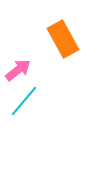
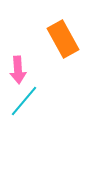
pink arrow: rotated 124 degrees clockwise
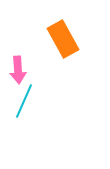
cyan line: rotated 16 degrees counterclockwise
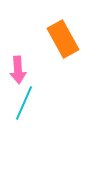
cyan line: moved 2 px down
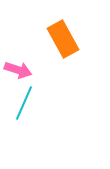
pink arrow: rotated 68 degrees counterclockwise
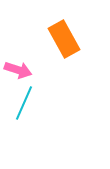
orange rectangle: moved 1 px right
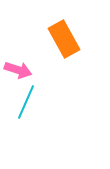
cyan line: moved 2 px right, 1 px up
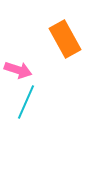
orange rectangle: moved 1 px right
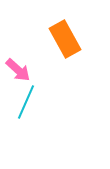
pink arrow: rotated 24 degrees clockwise
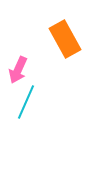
pink arrow: rotated 72 degrees clockwise
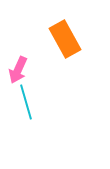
cyan line: rotated 40 degrees counterclockwise
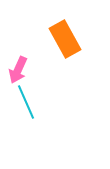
cyan line: rotated 8 degrees counterclockwise
